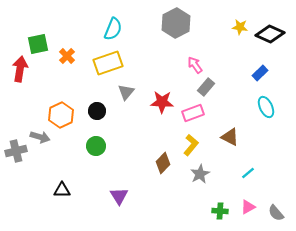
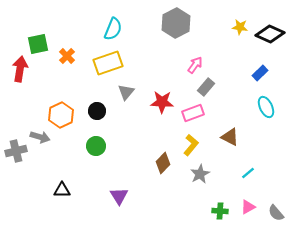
pink arrow: rotated 72 degrees clockwise
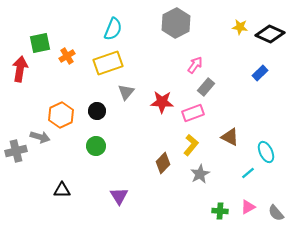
green square: moved 2 px right, 1 px up
orange cross: rotated 14 degrees clockwise
cyan ellipse: moved 45 px down
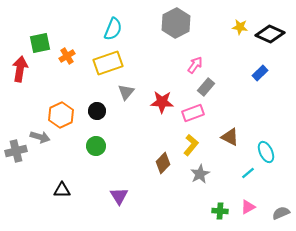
gray semicircle: moved 5 px right; rotated 108 degrees clockwise
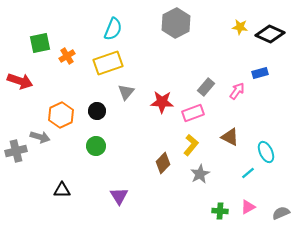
pink arrow: moved 42 px right, 26 px down
red arrow: moved 12 px down; rotated 100 degrees clockwise
blue rectangle: rotated 28 degrees clockwise
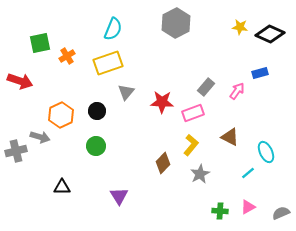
black triangle: moved 3 px up
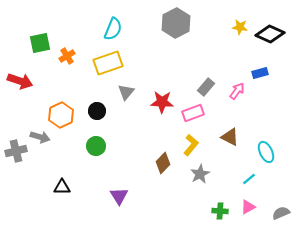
cyan line: moved 1 px right, 6 px down
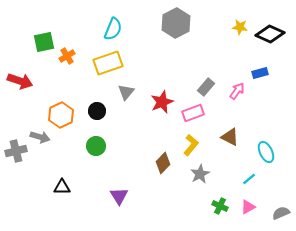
green square: moved 4 px right, 1 px up
red star: rotated 25 degrees counterclockwise
green cross: moved 5 px up; rotated 21 degrees clockwise
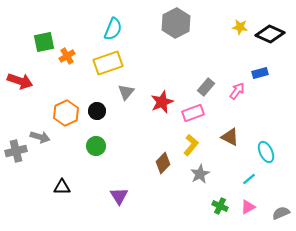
orange hexagon: moved 5 px right, 2 px up
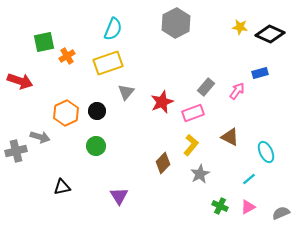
black triangle: rotated 12 degrees counterclockwise
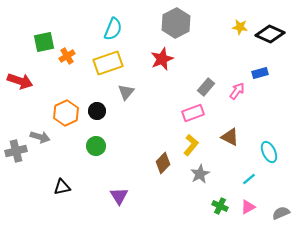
red star: moved 43 px up
cyan ellipse: moved 3 px right
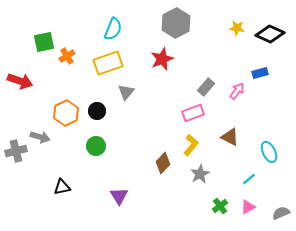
yellow star: moved 3 px left, 1 px down
green cross: rotated 28 degrees clockwise
